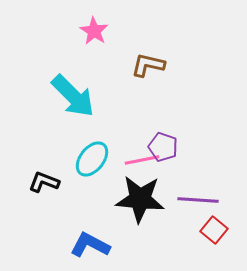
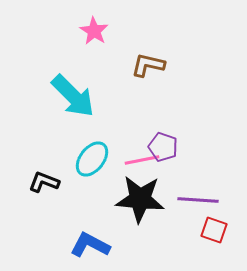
red square: rotated 20 degrees counterclockwise
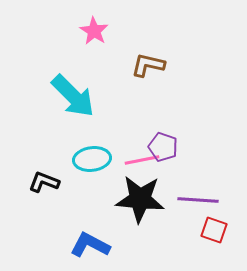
cyan ellipse: rotated 45 degrees clockwise
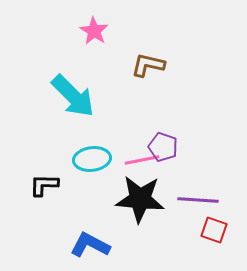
black L-shape: moved 3 px down; rotated 20 degrees counterclockwise
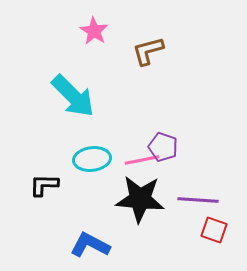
brown L-shape: moved 14 px up; rotated 28 degrees counterclockwise
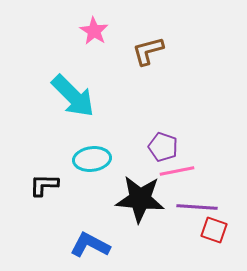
pink line: moved 35 px right, 11 px down
purple line: moved 1 px left, 7 px down
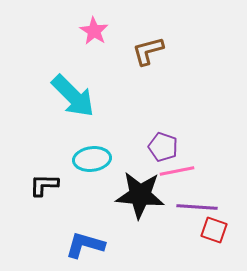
black star: moved 4 px up
blue L-shape: moved 5 px left; rotated 12 degrees counterclockwise
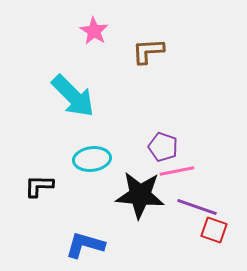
brown L-shape: rotated 12 degrees clockwise
black L-shape: moved 5 px left, 1 px down
purple line: rotated 15 degrees clockwise
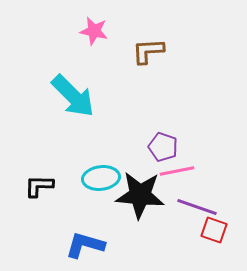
pink star: rotated 20 degrees counterclockwise
cyan ellipse: moved 9 px right, 19 px down
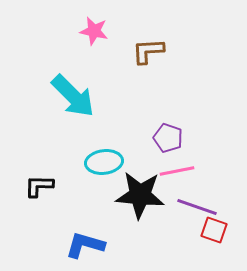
purple pentagon: moved 5 px right, 9 px up
cyan ellipse: moved 3 px right, 16 px up
